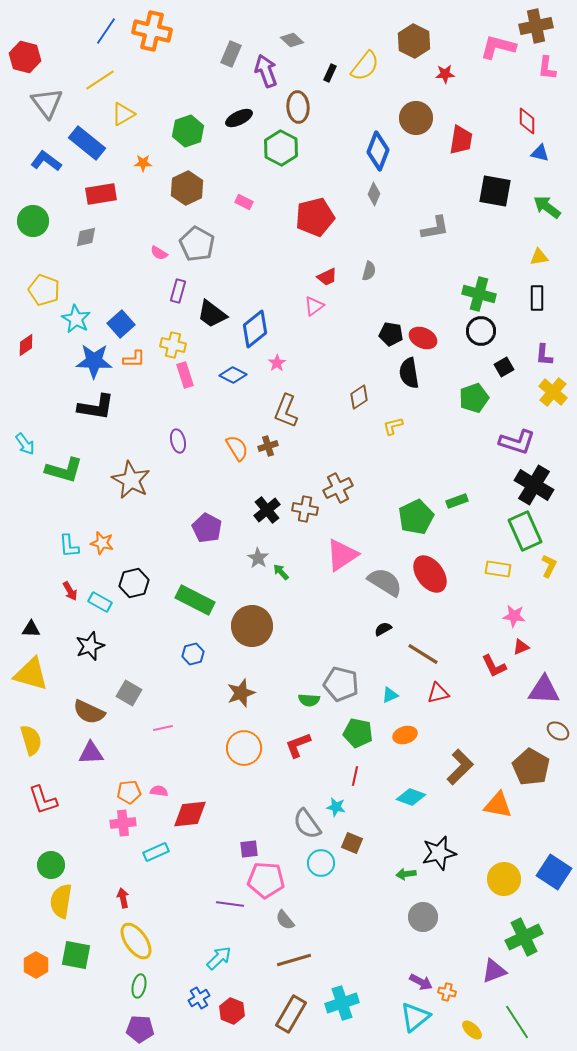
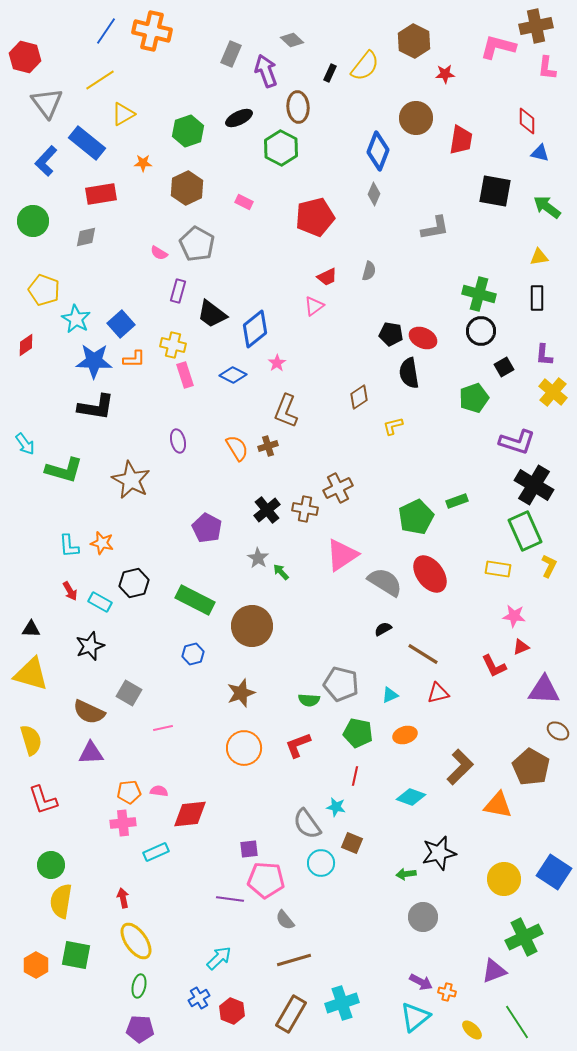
blue L-shape at (46, 161): rotated 84 degrees counterclockwise
purple line at (230, 904): moved 5 px up
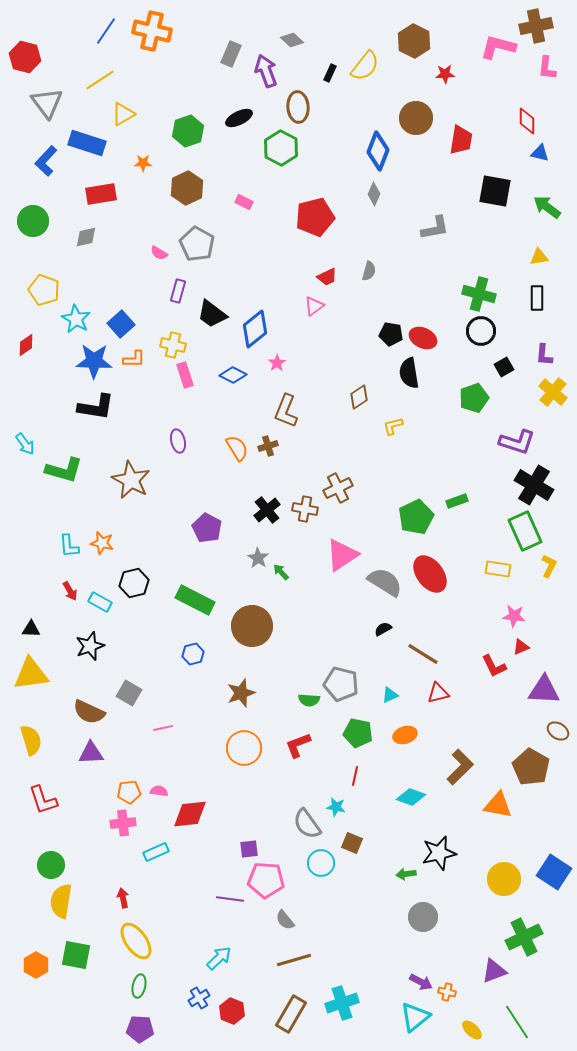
blue rectangle at (87, 143): rotated 21 degrees counterclockwise
yellow triangle at (31, 674): rotated 24 degrees counterclockwise
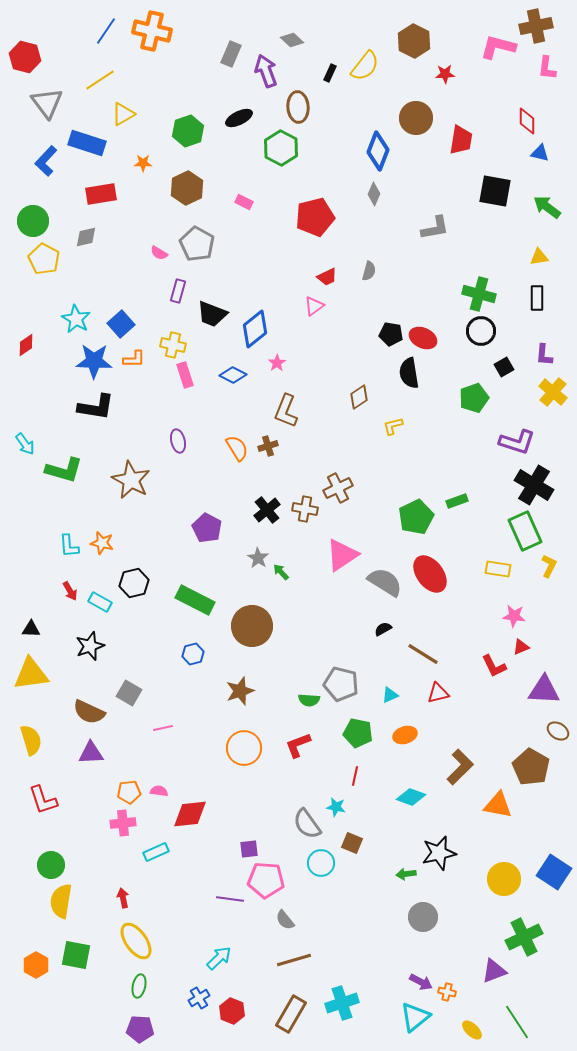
yellow pentagon at (44, 290): moved 31 px up; rotated 8 degrees clockwise
black trapezoid at (212, 314): rotated 16 degrees counterclockwise
brown star at (241, 693): moved 1 px left, 2 px up
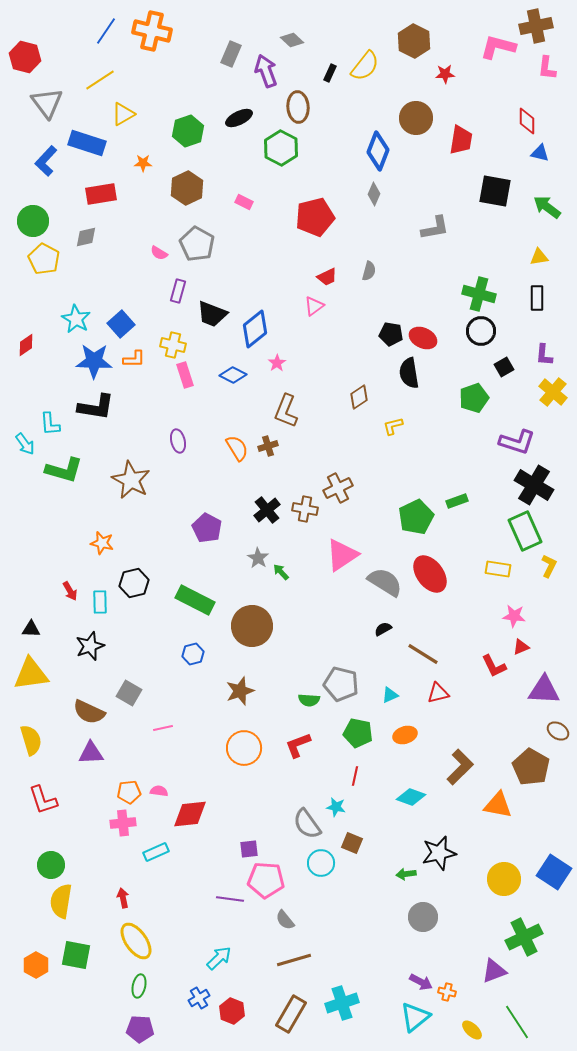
cyan L-shape at (69, 546): moved 19 px left, 122 px up
cyan rectangle at (100, 602): rotated 60 degrees clockwise
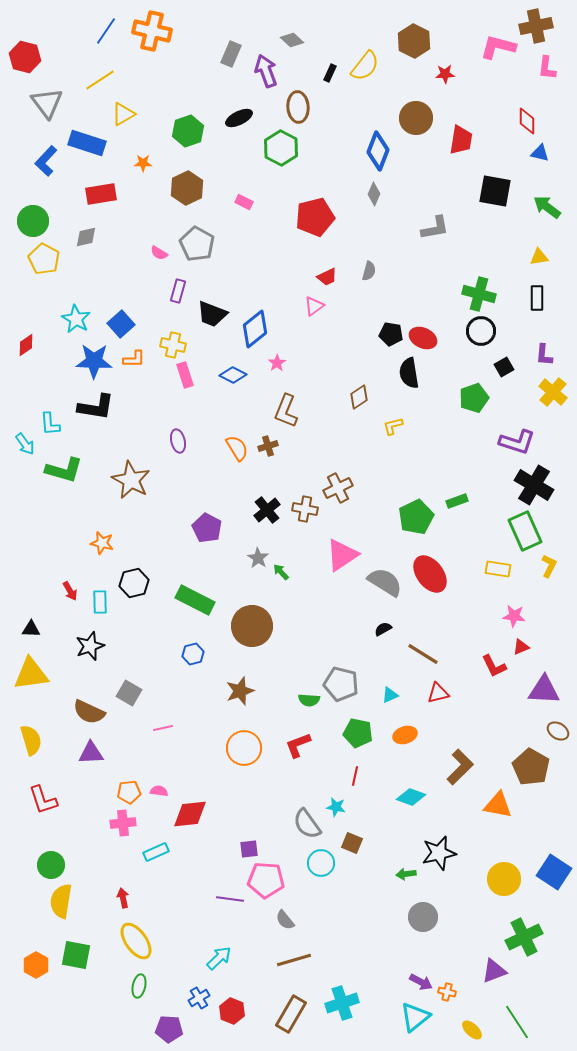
purple pentagon at (140, 1029): moved 29 px right
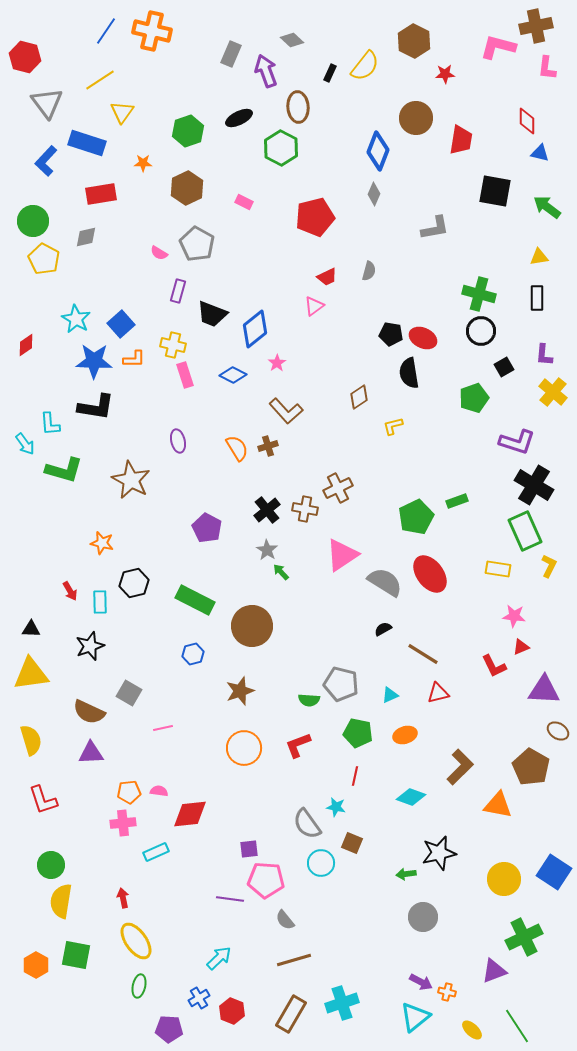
yellow triangle at (123, 114): moved 1 px left, 2 px up; rotated 25 degrees counterclockwise
brown L-shape at (286, 411): rotated 64 degrees counterclockwise
gray star at (258, 558): moved 9 px right, 8 px up
green line at (517, 1022): moved 4 px down
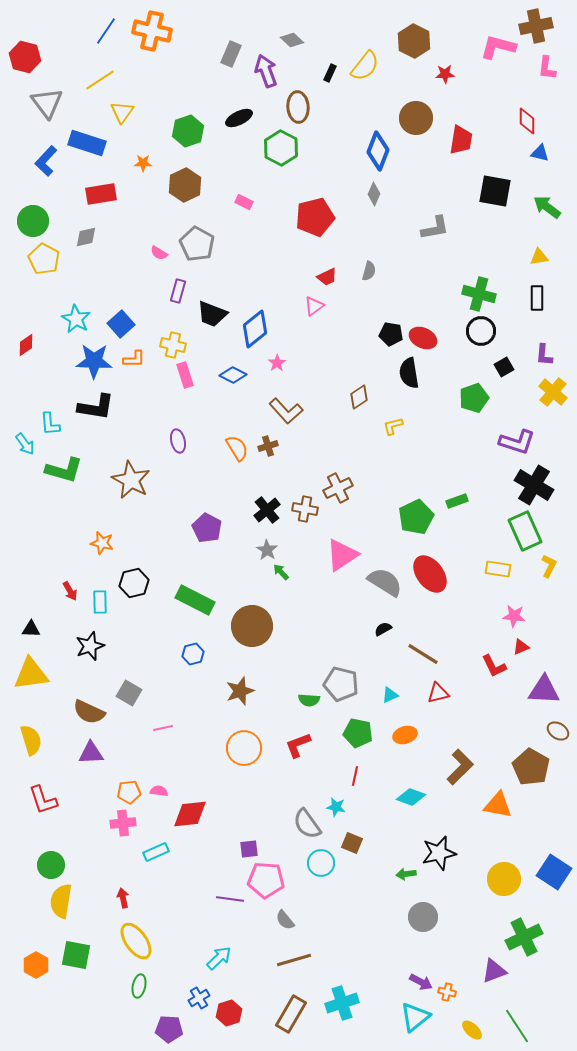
brown hexagon at (187, 188): moved 2 px left, 3 px up
red hexagon at (232, 1011): moved 3 px left, 2 px down; rotated 20 degrees clockwise
